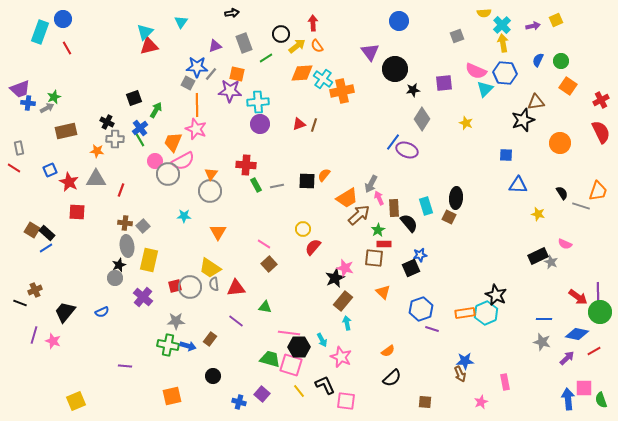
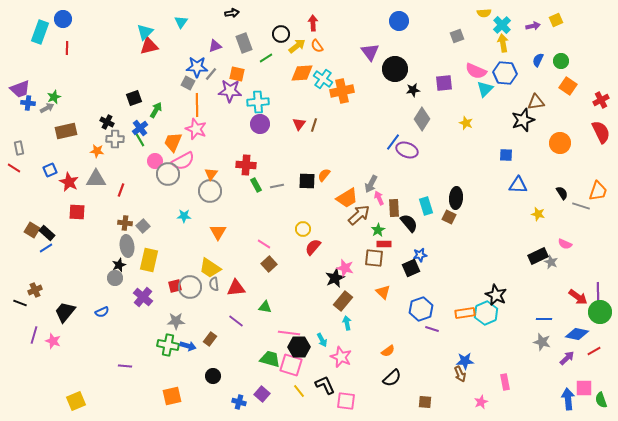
red line at (67, 48): rotated 32 degrees clockwise
red triangle at (299, 124): rotated 32 degrees counterclockwise
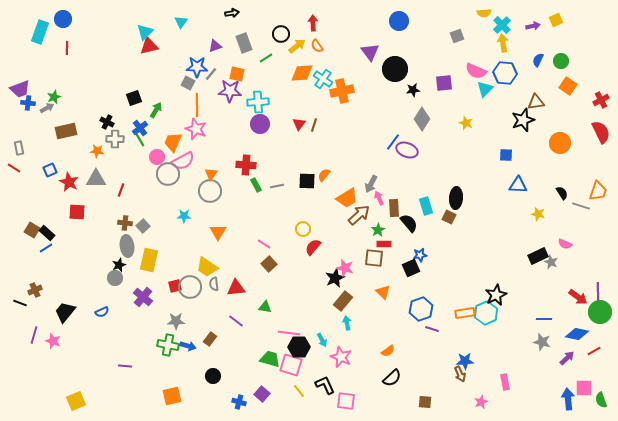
pink circle at (155, 161): moved 2 px right, 4 px up
yellow trapezoid at (210, 268): moved 3 px left, 1 px up
black star at (496, 295): rotated 20 degrees clockwise
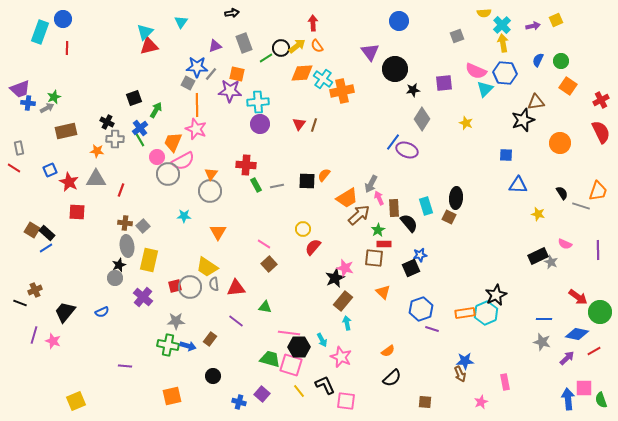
black circle at (281, 34): moved 14 px down
purple line at (598, 292): moved 42 px up
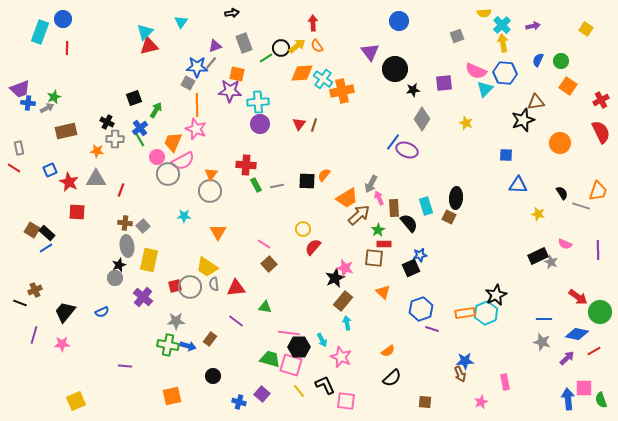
yellow square at (556, 20): moved 30 px right, 9 px down; rotated 32 degrees counterclockwise
gray line at (211, 74): moved 11 px up
pink star at (53, 341): moved 9 px right, 3 px down; rotated 21 degrees counterclockwise
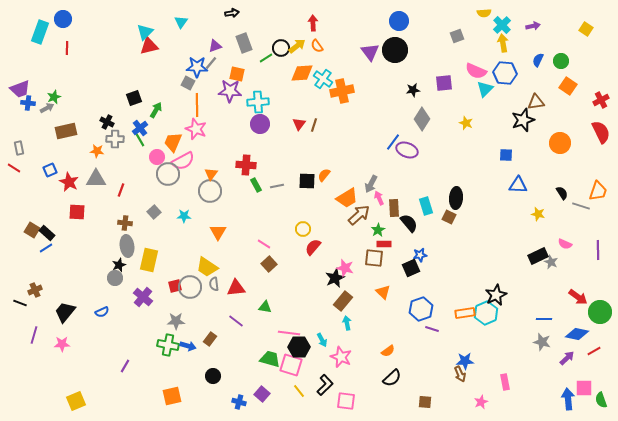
black circle at (395, 69): moved 19 px up
gray square at (143, 226): moved 11 px right, 14 px up
purple line at (125, 366): rotated 64 degrees counterclockwise
black L-shape at (325, 385): rotated 70 degrees clockwise
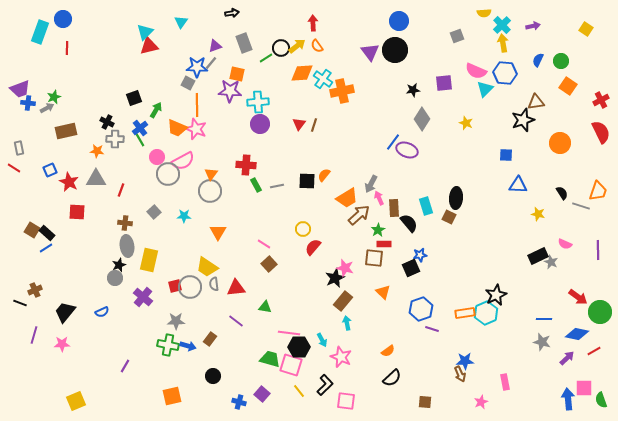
orange trapezoid at (173, 142): moved 4 px right, 14 px up; rotated 90 degrees counterclockwise
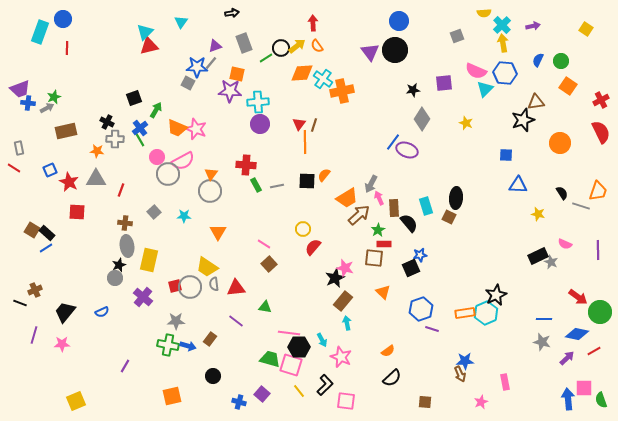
orange line at (197, 105): moved 108 px right, 37 px down
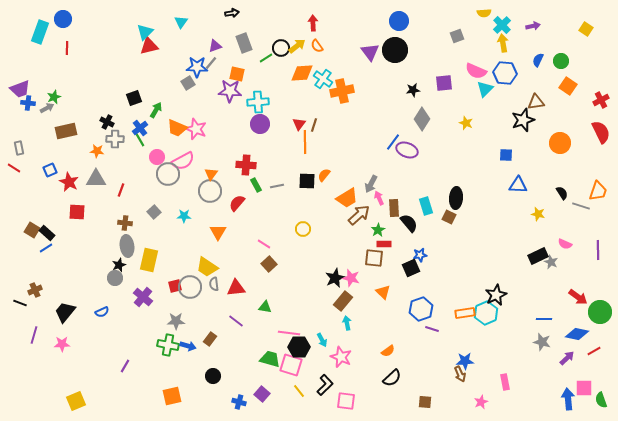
gray square at (188, 83): rotated 32 degrees clockwise
red semicircle at (313, 247): moved 76 px left, 44 px up
pink star at (345, 268): moved 6 px right, 10 px down
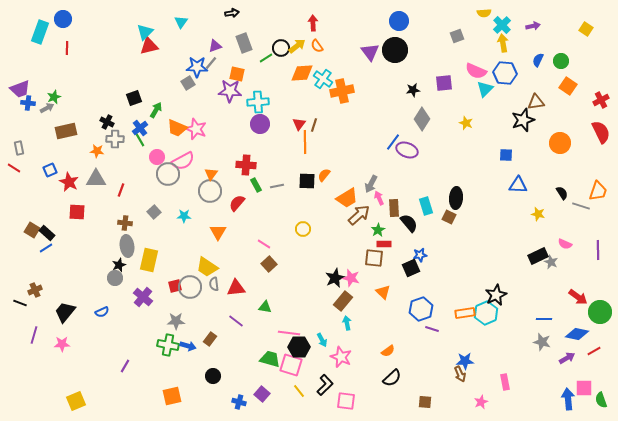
purple arrow at (567, 358): rotated 14 degrees clockwise
